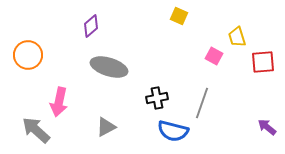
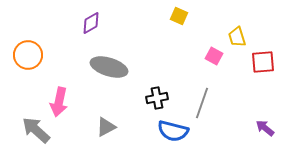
purple diamond: moved 3 px up; rotated 10 degrees clockwise
purple arrow: moved 2 px left, 1 px down
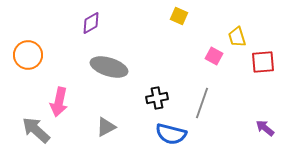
blue semicircle: moved 2 px left, 3 px down
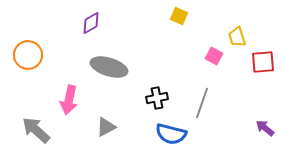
pink arrow: moved 10 px right, 2 px up
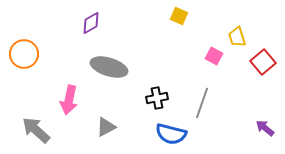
orange circle: moved 4 px left, 1 px up
red square: rotated 35 degrees counterclockwise
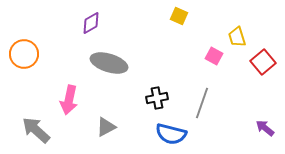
gray ellipse: moved 4 px up
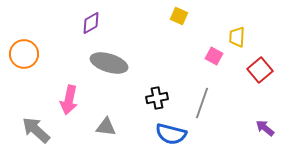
yellow trapezoid: rotated 20 degrees clockwise
red square: moved 3 px left, 8 px down
gray triangle: rotated 35 degrees clockwise
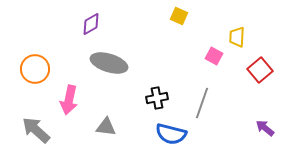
purple diamond: moved 1 px down
orange circle: moved 11 px right, 15 px down
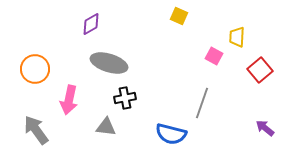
black cross: moved 32 px left
gray arrow: rotated 12 degrees clockwise
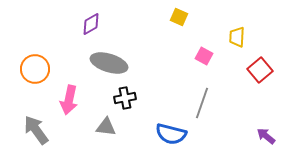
yellow square: moved 1 px down
pink square: moved 10 px left
purple arrow: moved 1 px right, 8 px down
